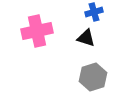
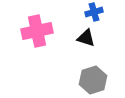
gray hexagon: moved 3 px down
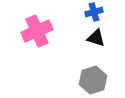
pink cross: rotated 12 degrees counterclockwise
black triangle: moved 10 px right
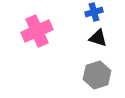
black triangle: moved 2 px right
gray hexagon: moved 4 px right, 5 px up
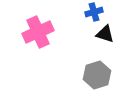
pink cross: moved 1 px right, 1 px down
black triangle: moved 7 px right, 4 px up
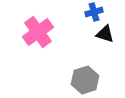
pink cross: rotated 12 degrees counterclockwise
gray hexagon: moved 12 px left, 5 px down
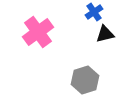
blue cross: rotated 18 degrees counterclockwise
black triangle: rotated 30 degrees counterclockwise
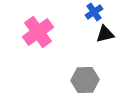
gray hexagon: rotated 16 degrees clockwise
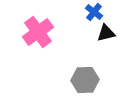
blue cross: rotated 18 degrees counterclockwise
black triangle: moved 1 px right, 1 px up
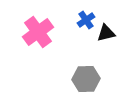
blue cross: moved 8 px left, 8 px down; rotated 18 degrees clockwise
gray hexagon: moved 1 px right, 1 px up
